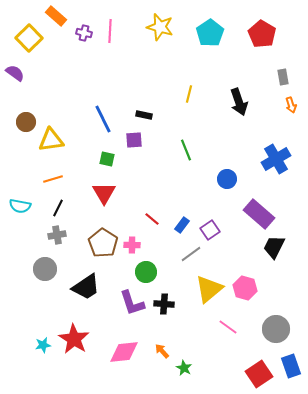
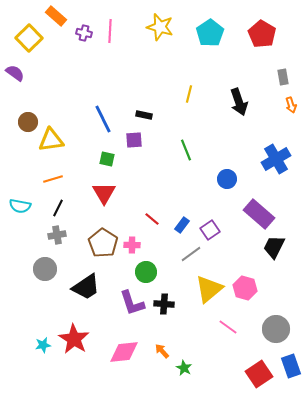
brown circle at (26, 122): moved 2 px right
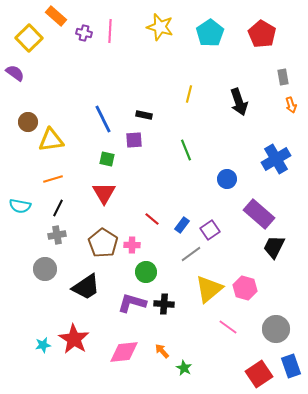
purple L-shape at (132, 303): rotated 124 degrees clockwise
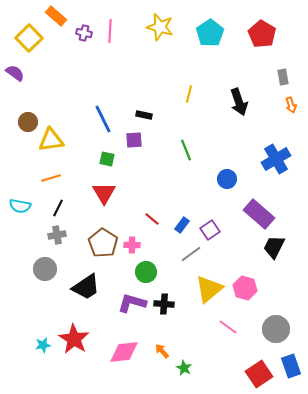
orange line at (53, 179): moved 2 px left, 1 px up
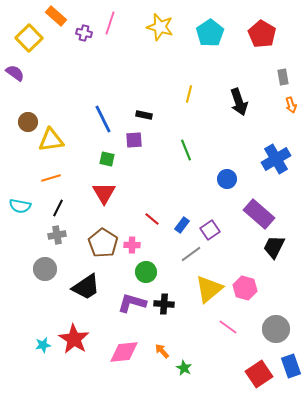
pink line at (110, 31): moved 8 px up; rotated 15 degrees clockwise
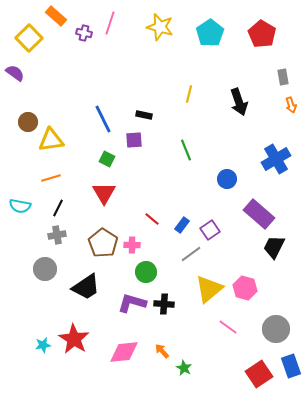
green square at (107, 159): rotated 14 degrees clockwise
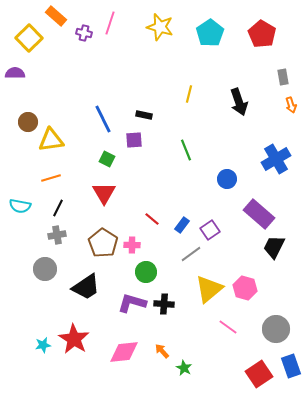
purple semicircle at (15, 73): rotated 36 degrees counterclockwise
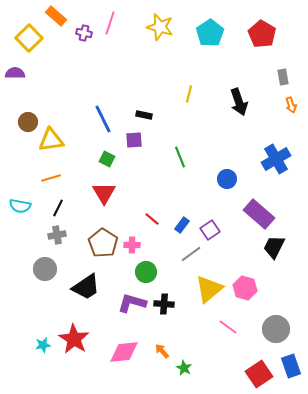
green line at (186, 150): moved 6 px left, 7 px down
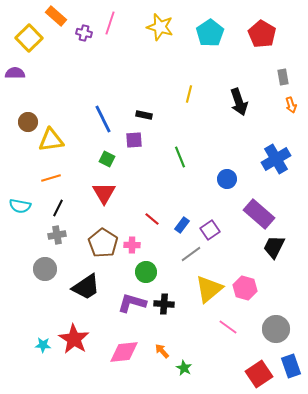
cyan star at (43, 345): rotated 14 degrees clockwise
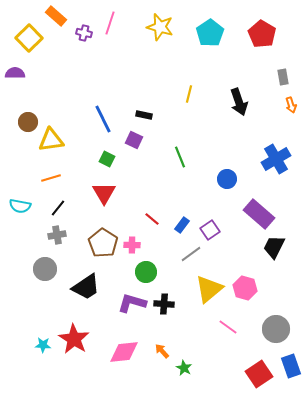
purple square at (134, 140): rotated 30 degrees clockwise
black line at (58, 208): rotated 12 degrees clockwise
